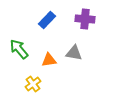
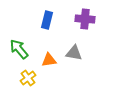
blue rectangle: rotated 30 degrees counterclockwise
yellow cross: moved 5 px left, 6 px up
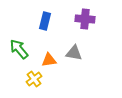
blue rectangle: moved 2 px left, 1 px down
yellow cross: moved 6 px right, 1 px down
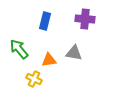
yellow cross: rotated 28 degrees counterclockwise
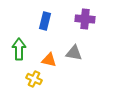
green arrow: rotated 40 degrees clockwise
orange triangle: rotated 21 degrees clockwise
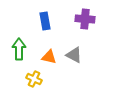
blue rectangle: rotated 24 degrees counterclockwise
gray triangle: moved 2 px down; rotated 18 degrees clockwise
orange triangle: moved 3 px up
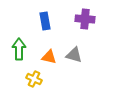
gray triangle: rotated 12 degrees counterclockwise
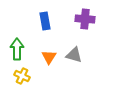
green arrow: moved 2 px left
orange triangle: rotated 49 degrees clockwise
yellow cross: moved 12 px left, 3 px up
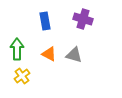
purple cross: moved 2 px left; rotated 12 degrees clockwise
orange triangle: moved 3 px up; rotated 35 degrees counterclockwise
yellow cross: rotated 28 degrees clockwise
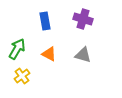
green arrow: rotated 30 degrees clockwise
gray triangle: moved 9 px right
